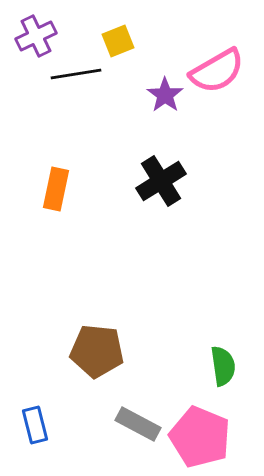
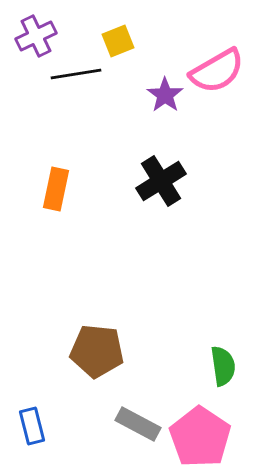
blue rectangle: moved 3 px left, 1 px down
pink pentagon: rotated 12 degrees clockwise
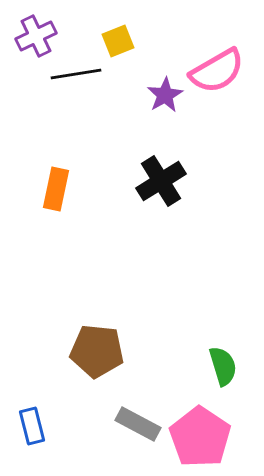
purple star: rotated 6 degrees clockwise
green semicircle: rotated 9 degrees counterclockwise
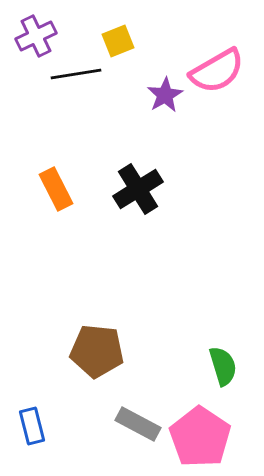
black cross: moved 23 px left, 8 px down
orange rectangle: rotated 39 degrees counterclockwise
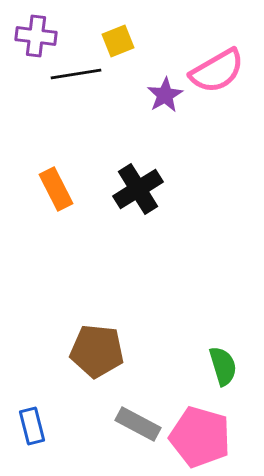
purple cross: rotated 33 degrees clockwise
pink pentagon: rotated 18 degrees counterclockwise
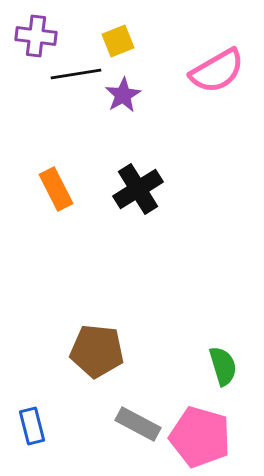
purple star: moved 42 px left
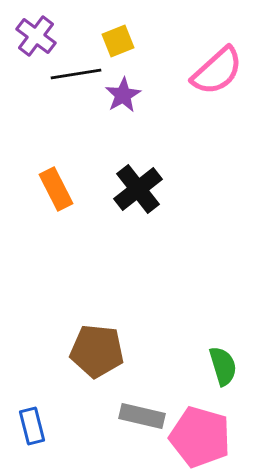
purple cross: rotated 30 degrees clockwise
pink semicircle: rotated 12 degrees counterclockwise
black cross: rotated 6 degrees counterclockwise
gray rectangle: moved 4 px right, 8 px up; rotated 15 degrees counterclockwise
